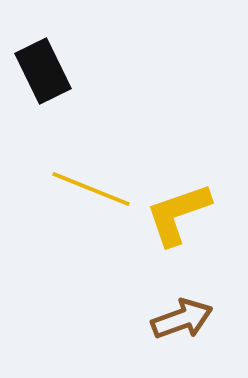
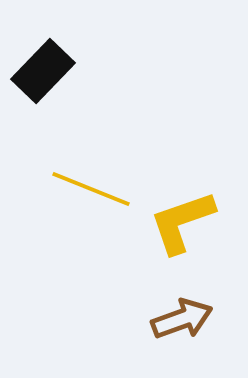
black rectangle: rotated 70 degrees clockwise
yellow L-shape: moved 4 px right, 8 px down
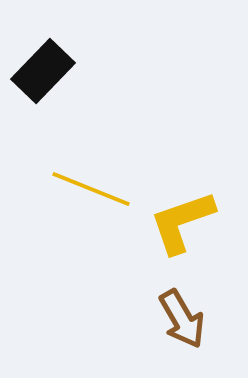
brown arrow: rotated 80 degrees clockwise
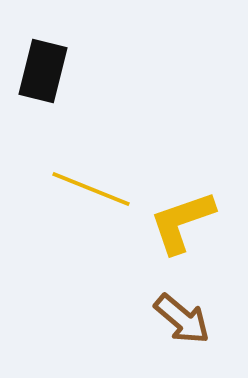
black rectangle: rotated 30 degrees counterclockwise
brown arrow: rotated 20 degrees counterclockwise
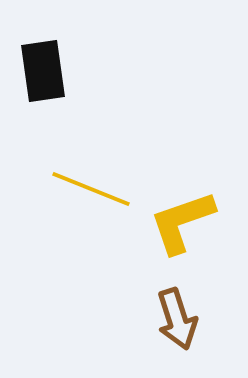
black rectangle: rotated 22 degrees counterclockwise
brown arrow: moved 5 px left; rotated 32 degrees clockwise
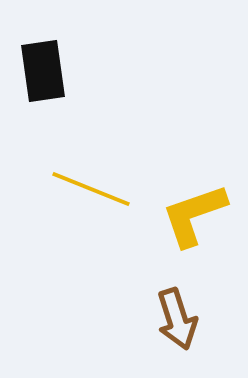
yellow L-shape: moved 12 px right, 7 px up
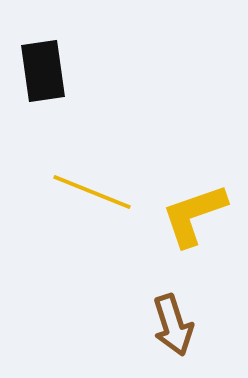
yellow line: moved 1 px right, 3 px down
brown arrow: moved 4 px left, 6 px down
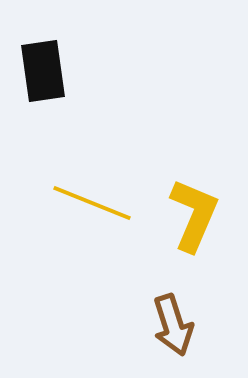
yellow line: moved 11 px down
yellow L-shape: rotated 132 degrees clockwise
